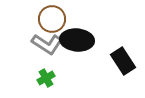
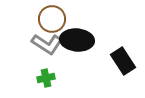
green cross: rotated 18 degrees clockwise
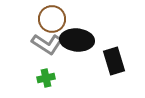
black rectangle: moved 9 px left; rotated 16 degrees clockwise
